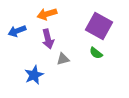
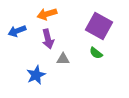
gray triangle: rotated 16 degrees clockwise
blue star: moved 2 px right
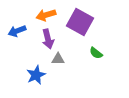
orange arrow: moved 1 px left, 1 px down
purple square: moved 19 px left, 4 px up
gray triangle: moved 5 px left
